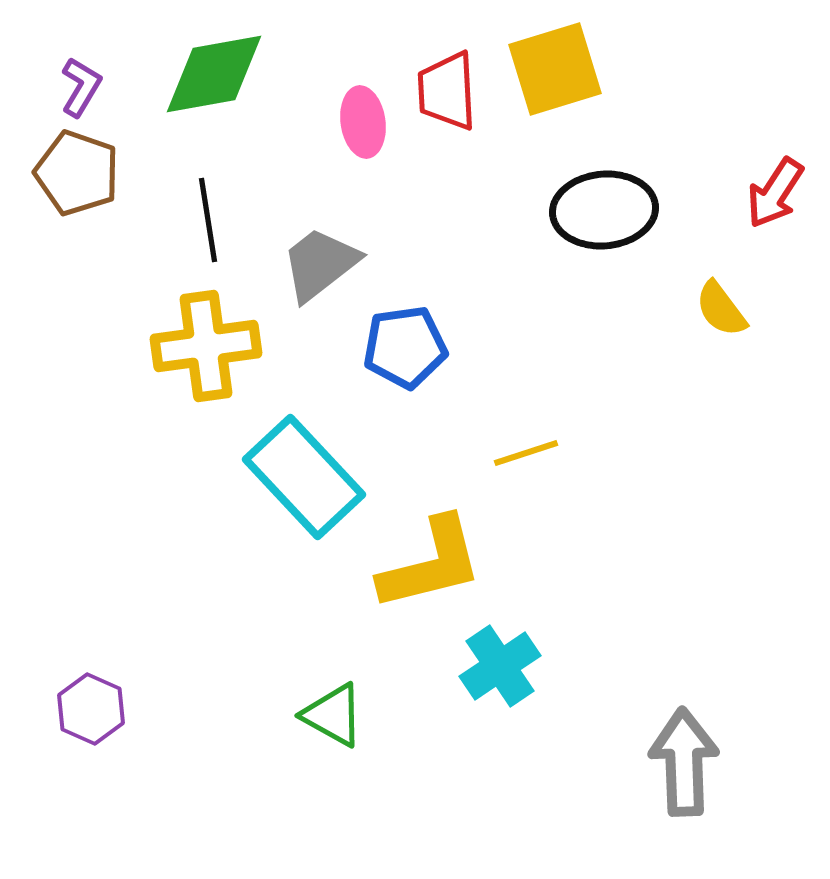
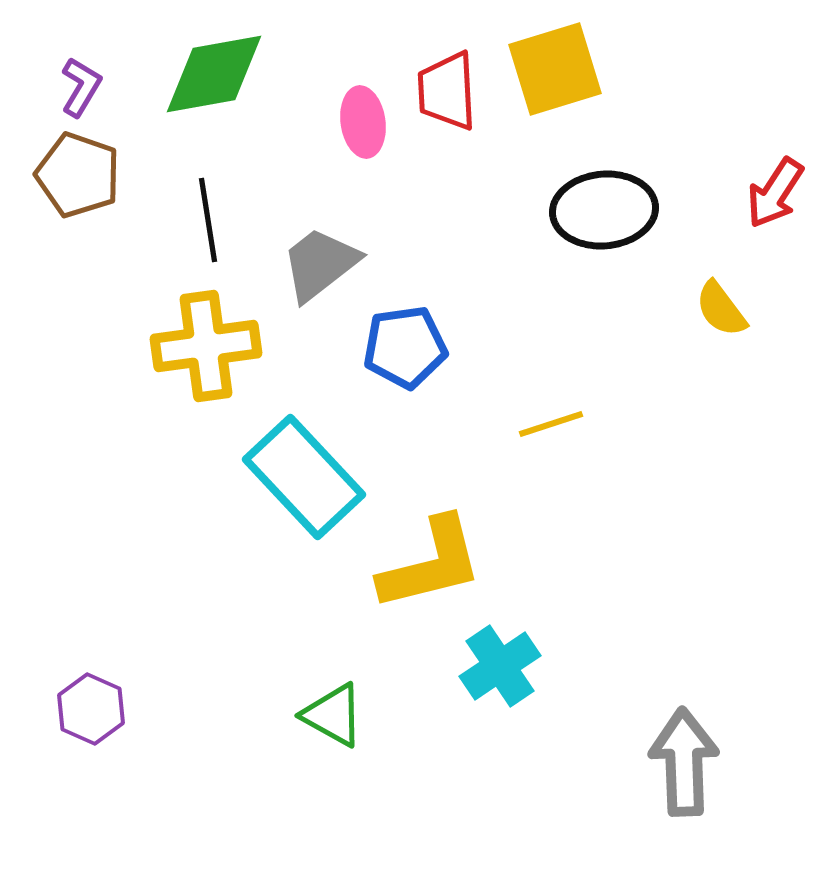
brown pentagon: moved 1 px right, 2 px down
yellow line: moved 25 px right, 29 px up
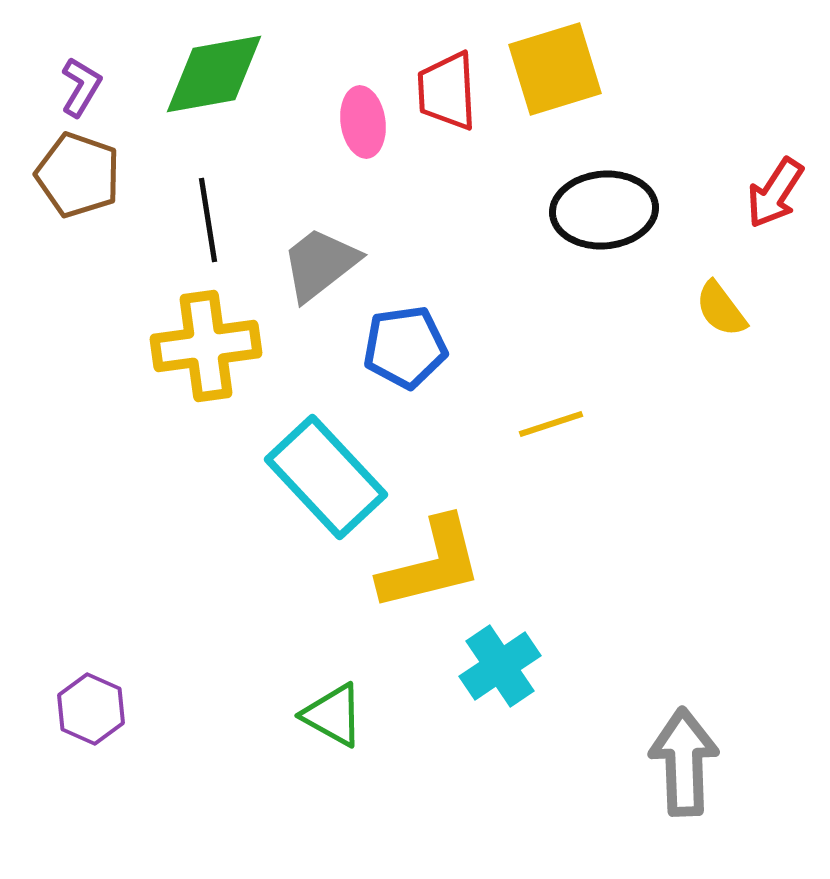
cyan rectangle: moved 22 px right
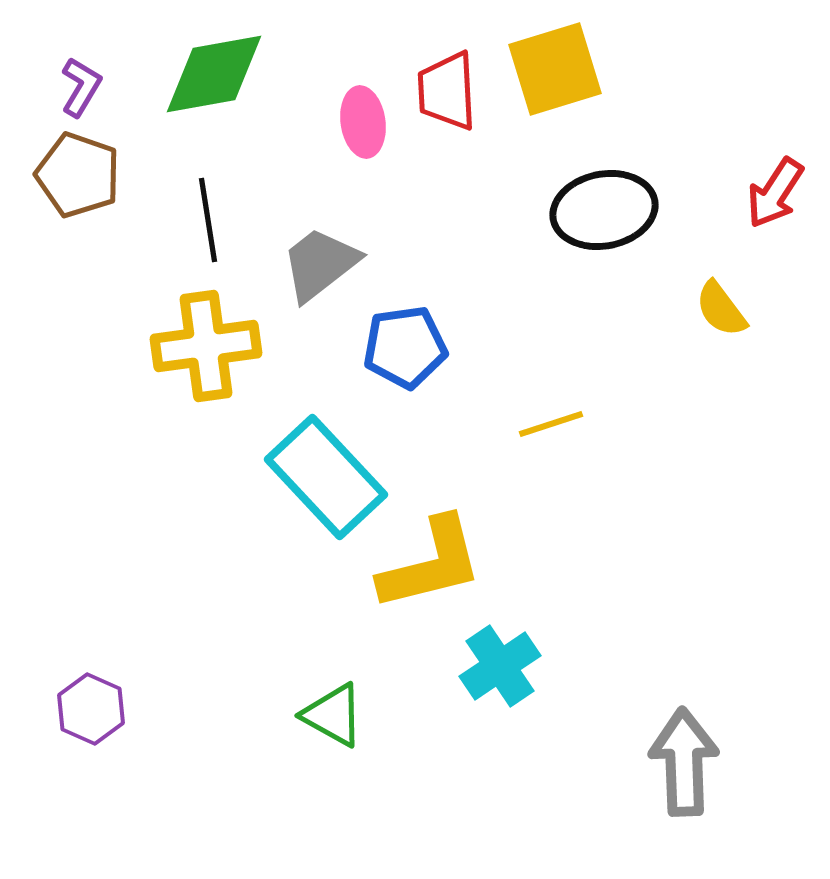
black ellipse: rotated 6 degrees counterclockwise
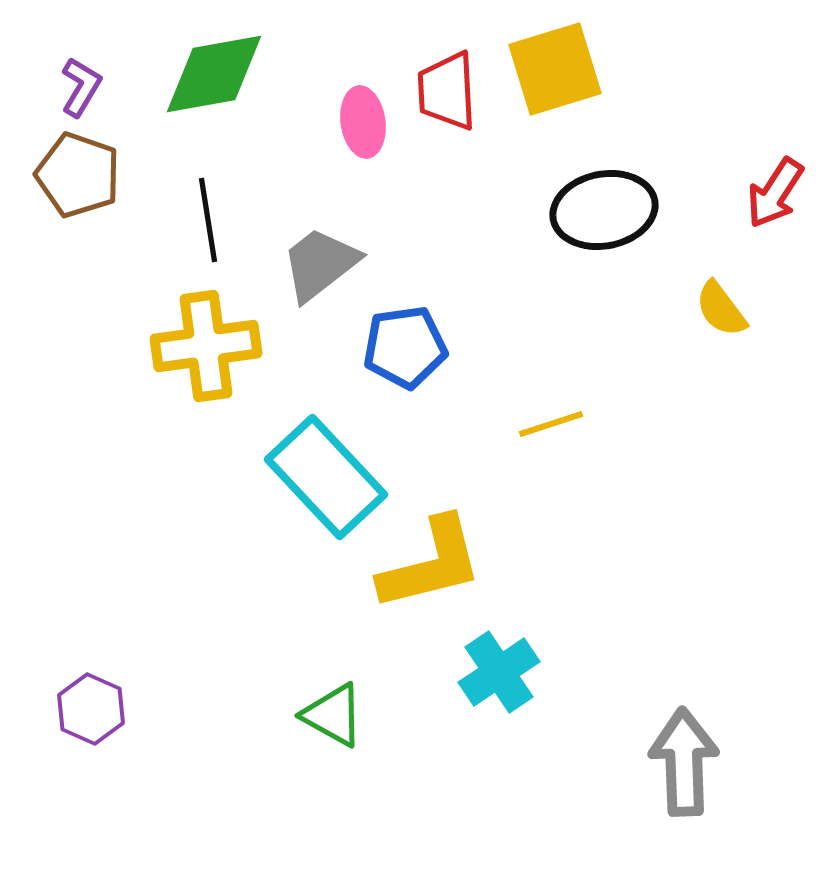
cyan cross: moved 1 px left, 6 px down
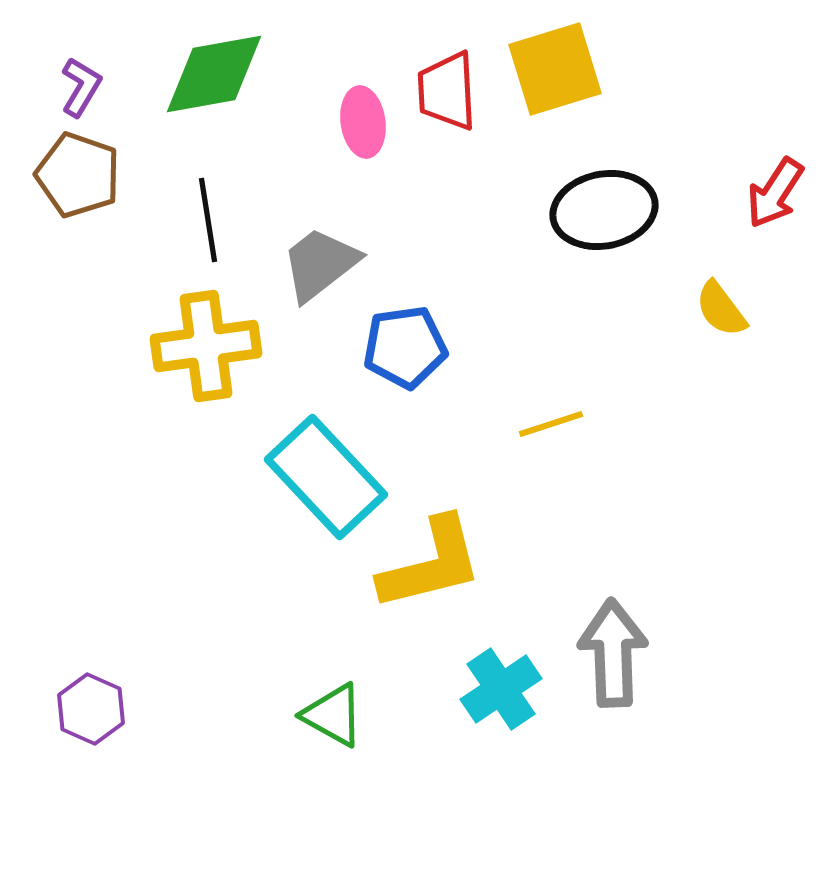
cyan cross: moved 2 px right, 17 px down
gray arrow: moved 71 px left, 109 px up
